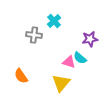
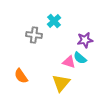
purple star: moved 5 px left, 1 px down
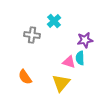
gray cross: moved 2 px left
cyan semicircle: rotated 48 degrees clockwise
orange semicircle: moved 4 px right, 1 px down
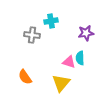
cyan cross: moved 3 px left; rotated 32 degrees clockwise
purple star: moved 1 px right, 7 px up
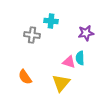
cyan cross: rotated 16 degrees clockwise
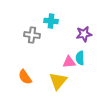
purple star: moved 2 px left, 1 px down
pink triangle: rotated 24 degrees counterclockwise
yellow triangle: moved 3 px left, 2 px up
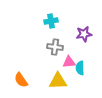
cyan cross: rotated 16 degrees counterclockwise
gray cross: moved 23 px right, 12 px down
cyan semicircle: moved 10 px down
orange semicircle: moved 4 px left, 3 px down
yellow triangle: rotated 48 degrees clockwise
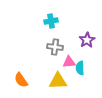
purple star: moved 3 px right, 6 px down; rotated 21 degrees counterclockwise
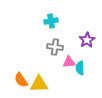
yellow triangle: moved 19 px left, 3 px down
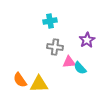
cyan cross: moved 1 px left
cyan semicircle: rotated 40 degrees counterclockwise
orange semicircle: moved 1 px left
